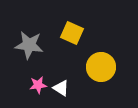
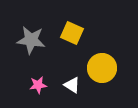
gray star: moved 2 px right, 5 px up
yellow circle: moved 1 px right, 1 px down
white triangle: moved 11 px right, 3 px up
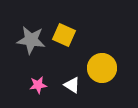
yellow square: moved 8 px left, 2 px down
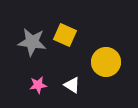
yellow square: moved 1 px right
gray star: moved 1 px right, 2 px down
yellow circle: moved 4 px right, 6 px up
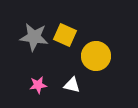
gray star: moved 2 px right, 5 px up
yellow circle: moved 10 px left, 6 px up
white triangle: rotated 18 degrees counterclockwise
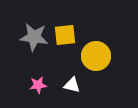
yellow square: rotated 30 degrees counterclockwise
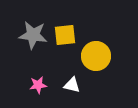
gray star: moved 1 px left, 2 px up
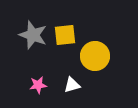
gray star: rotated 12 degrees clockwise
yellow circle: moved 1 px left
white triangle: rotated 30 degrees counterclockwise
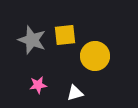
gray star: moved 1 px left, 5 px down
white triangle: moved 3 px right, 8 px down
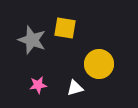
yellow square: moved 7 px up; rotated 15 degrees clockwise
yellow circle: moved 4 px right, 8 px down
white triangle: moved 5 px up
